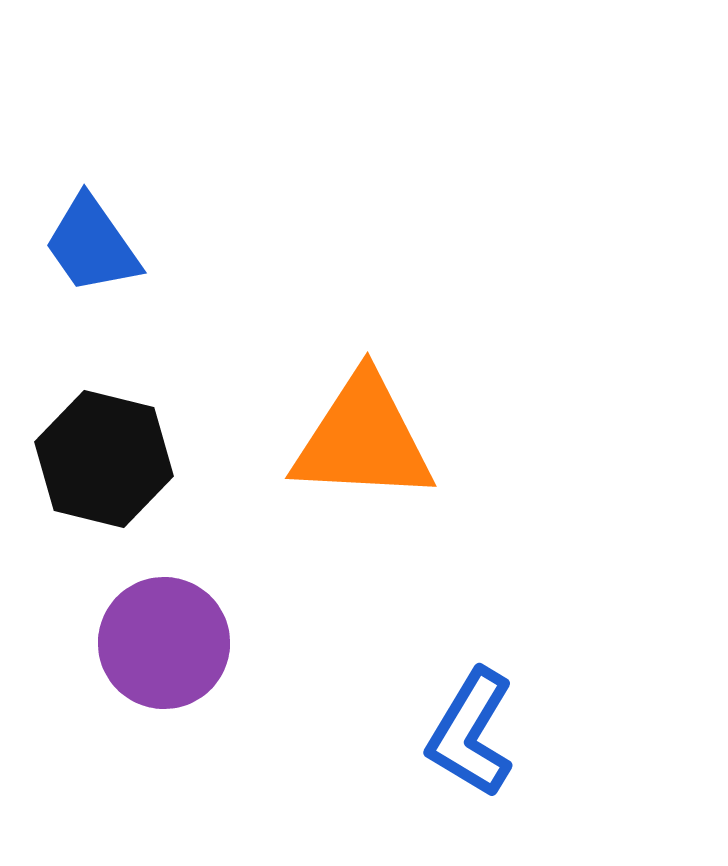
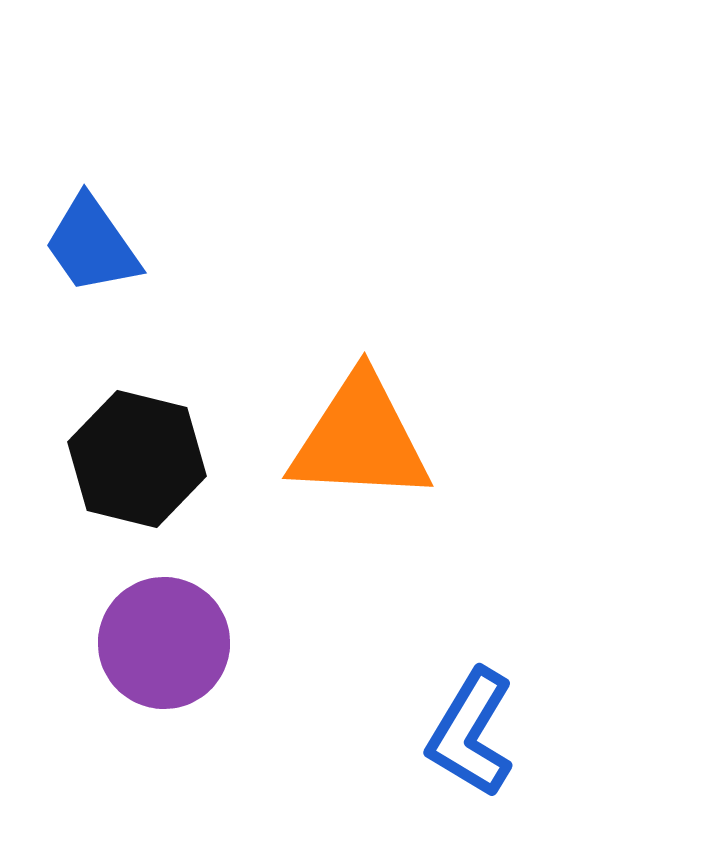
orange triangle: moved 3 px left
black hexagon: moved 33 px right
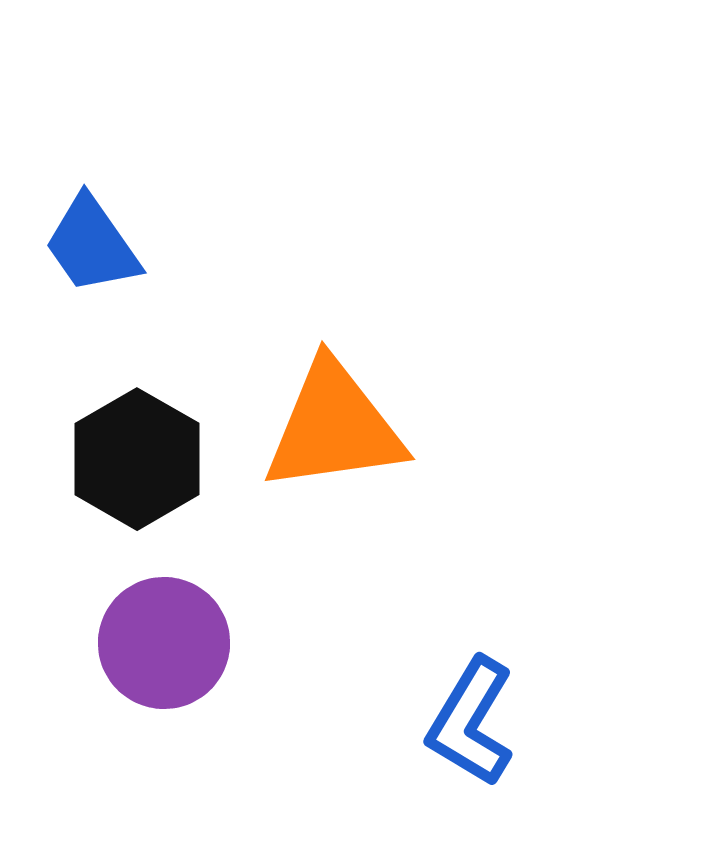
orange triangle: moved 26 px left, 12 px up; rotated 11 degrees counterclockwise
black hexagon: rotated 16 degrees clockwise
blue L-shape: moved 11 px up
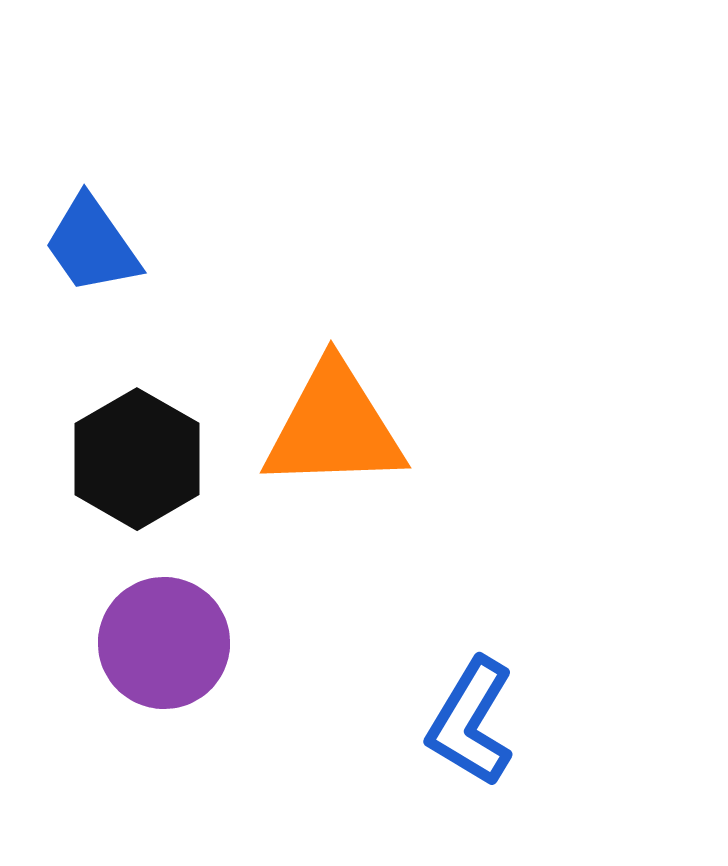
orange triangle: rotated 6 degrees clockwise
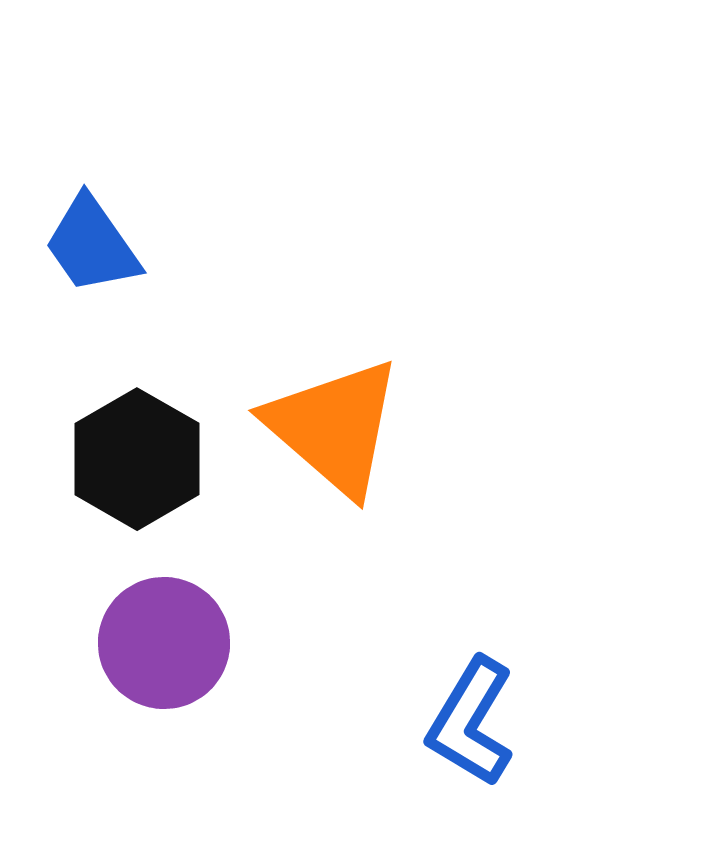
orange triangle: rotated 43 degrees clockwise
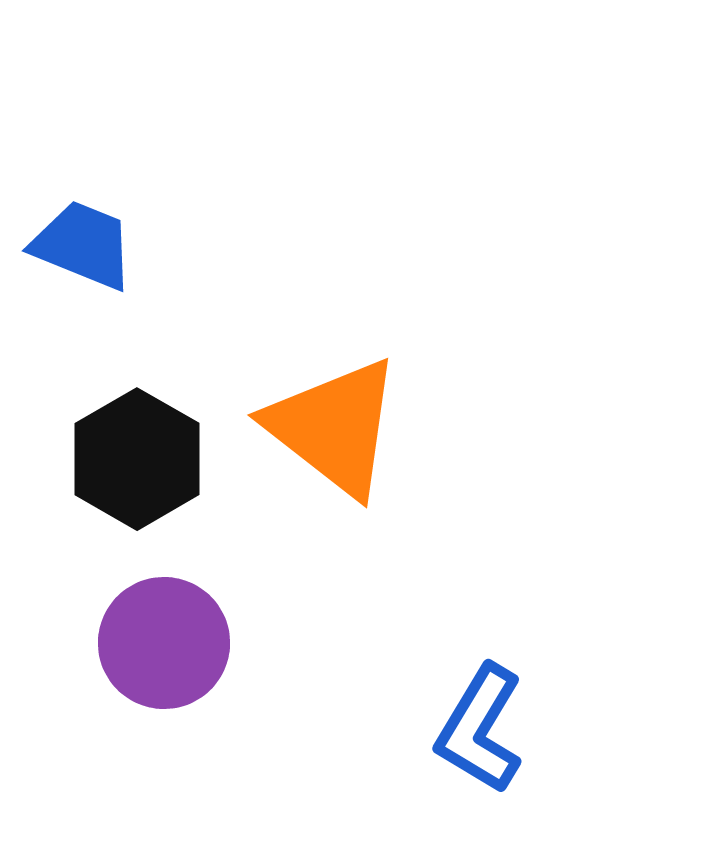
blue trapezoid: moved 9 px left; rotated 147 degrees clockwise
orange triangle: rotated 3 degrees counterclockwise
blue L-shape: moved 9 px right, 7 px down
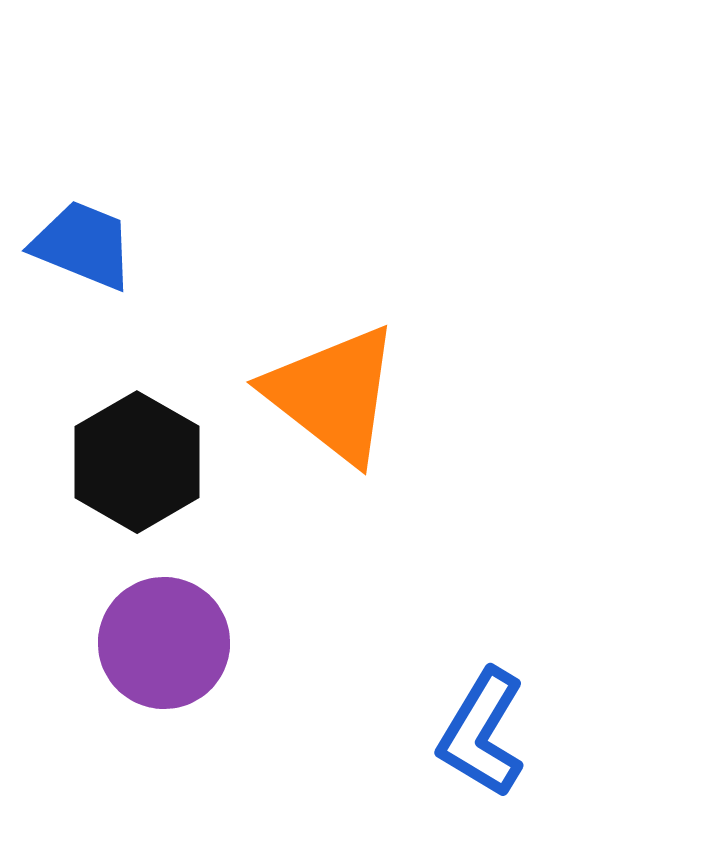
orange triangle: moved 1 px left, 33 px up
black hexagon: moved 3 px down
blue L-shape: moved 2 px right, 4 px down
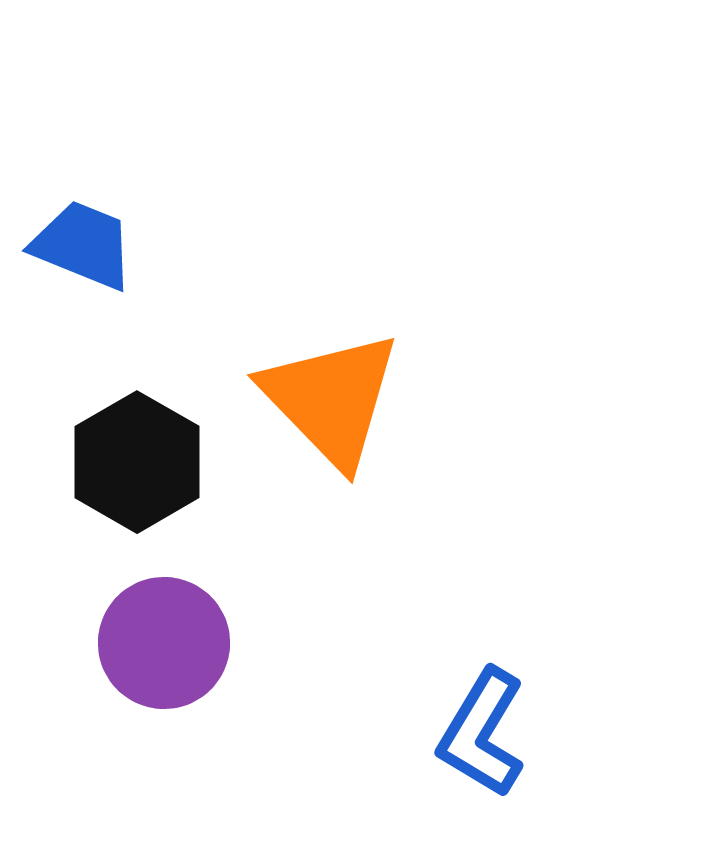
orange triangle: moved 2 px left, 5 px down; rotated 8 degrees clockwise
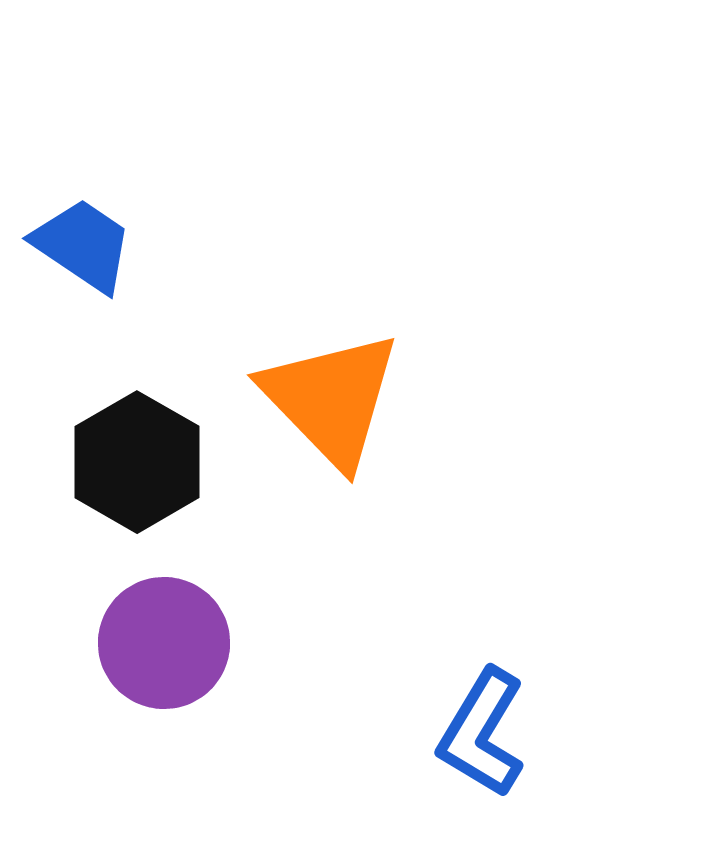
blue trapezoid: rotated 12 degrees clockwise
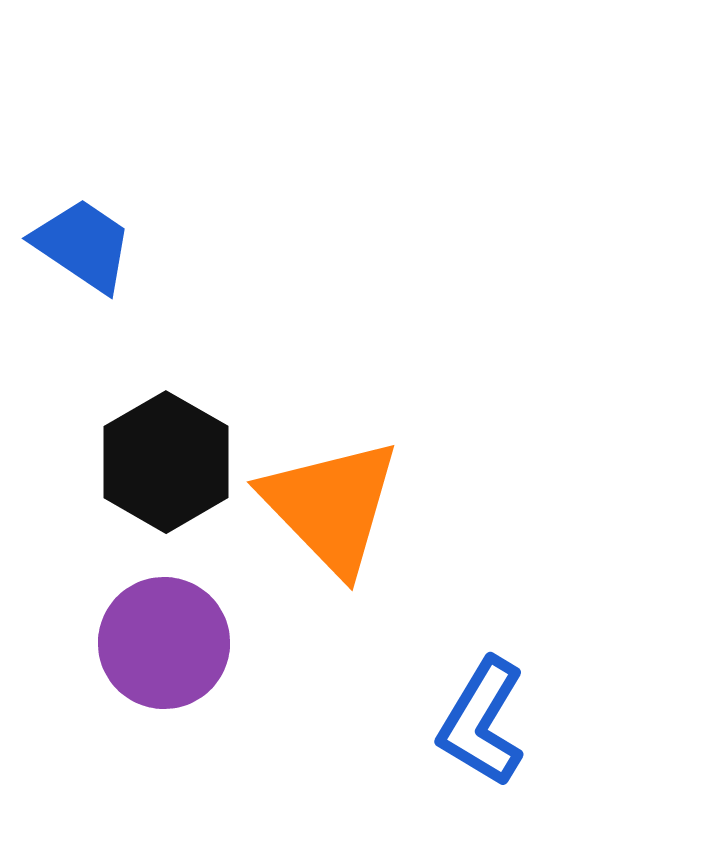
orange triangle: moved 107 px down
black hexagon: moved 29 px right
blue L-shape: moved 11 px up
